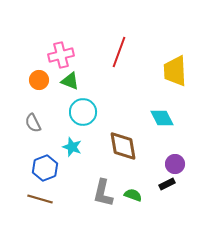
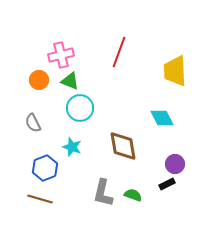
cyan circle: moved 3 px left, 4 px up
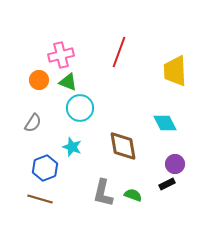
green triangle: moved 2 px left, 1 px down
cyan diamond: moved 3 px right, 5 px down
gray semicircle: rotated 120 degrees counterclockwise
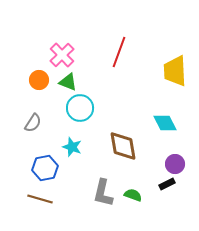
pink cross: moved 1 px right; rotated 30 degrees counterclockwise
blue hexagon: rotated 10 degrees clockwise
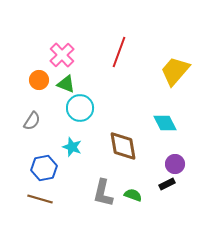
yellow trapezoid: rotated 44 degrees clockwise
green triangle: moved 2 px left, 2 px down
gray semicircle: moved 1 px left, 2 px up
blue hexagon: moved 1 px left
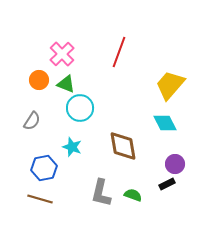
pink cross: moved 1 px up
yellow trapezoid: moved 5 px left, 14 px down
gray L-shape: moved 2 px left
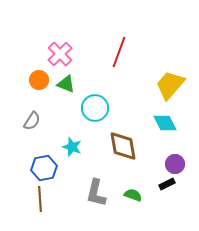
pink cross: moved 2 px left
cyan circle: moved 15 px right
gray L-shape: moved 5 px left
brown line: rotated 70 degrees clockwise
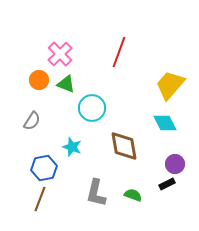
cyan circle: moved 3 px left
brown diamond: moved 1 px right
brown line: rotated 25 degrees clockwise
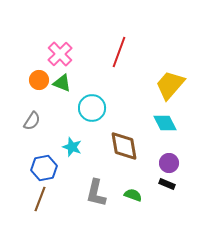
green triangle: moved 4 px left, 1 px up
purple circle: moved 6 px left, 1 px up
black rectangle: rotated 49 degrees clockwise
